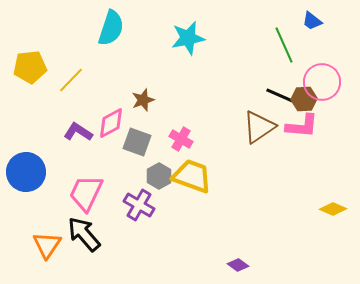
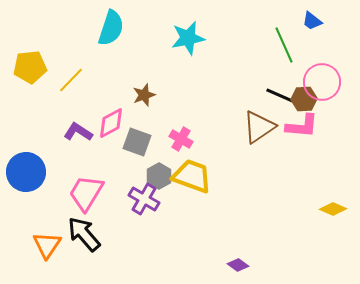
brown star: moved 1 px right, 5 px up
pink trapezoid: rotated 6 degrees clockwise
purple cross: moved 5 px right, 6 px up
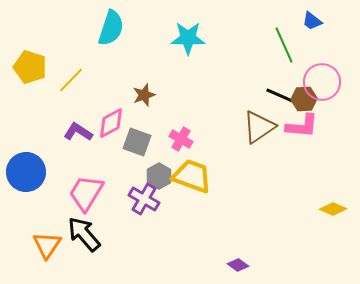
cyan star: rotated 12 degrees clockwise
yellow pentagon: rotated 24 degrees clockwise
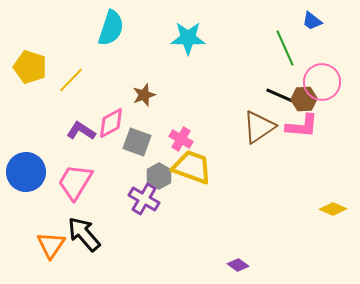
green line: moved 1 px right, 3 px down
purple L-shape: moved 3 px right, 1 px up
yellow trapezoid: moved 9 px up
pink trapezoid: moved 11 px left, 11 px up
orange triangle: moved 4 px right
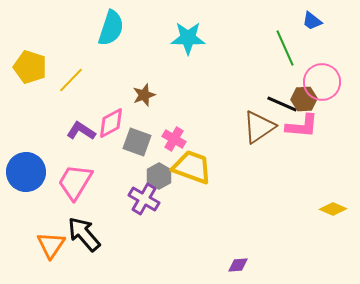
black line: moved 1 px right, 8 px down
pink cross: moved 7 px left
purple diamond: rotated 40 degrees counterclockwise
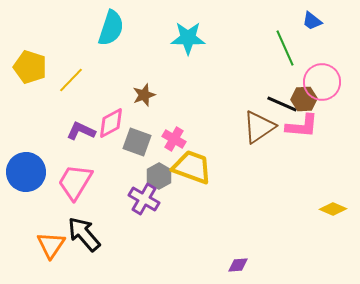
purple L-shape: rotated 8 degrees counterclockwise
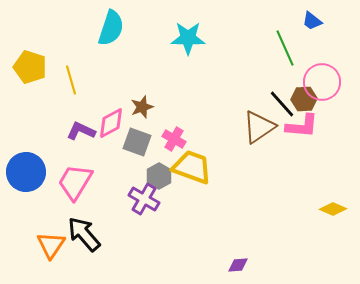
yellow line: rotated 60 degrees counterclockwise
brown star: moved 2 px left, 12 px down
black line: rotated 24 degrees clockwise
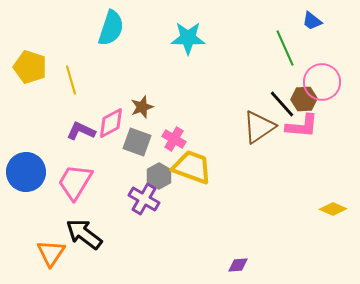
black arrow: rotated 12 degrees counterclockwise
orange triangle: moved 8 px down
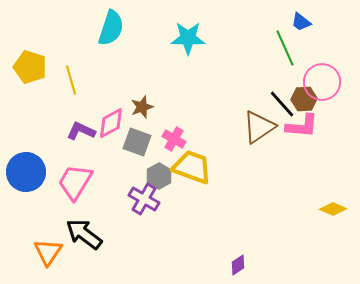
blue trapezoid: moved 11 px left, 1 px down
orange triangle: moved 3 px left, 1 px up
purple diamond: rotated 30 degrees counterclockwise
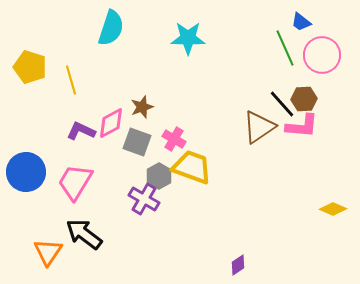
pink circle: moved 27 px up
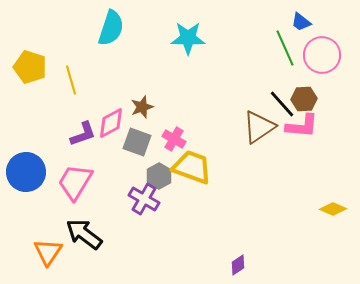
purple L-shape: moved 2 px right, 3 px down; rotated 136 degrees clockwise
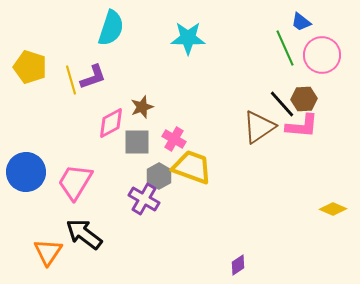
purple L-shape: moved 10 px right, 57 px up
gray square: rotated 20 degrees counterclockwise
